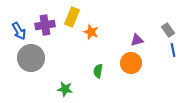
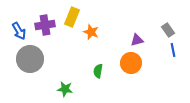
gray circle: moved 1 px left, 1 px down
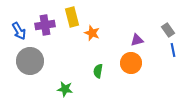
yellow rectangle: rotated 36 degrees counterclockwise
orange star: moved 1 px right, 1 px down
gray circle: moved 2 px down
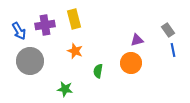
yellow rectangle: moved 2 px right, 2 px down
orange star: moved 17 px left, 18 px down
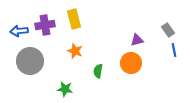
blue arrow: rotated 114 degrees clockwise
blue line: moved 1 px right
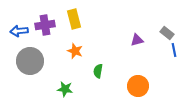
gray rectangle: moved 1 px left, 3 px down; rotated 16 degrees counterclockwise
orange circle: moved 7 px right, 23 px down
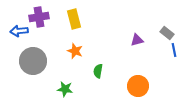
purple cross: moved 6 px left, 8 px up
gray circle: moved 3 px right
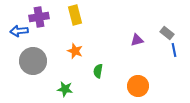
yellow rectangle: moved 1 px right, 4 px up
